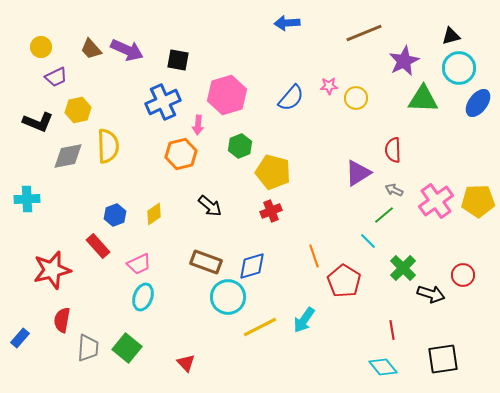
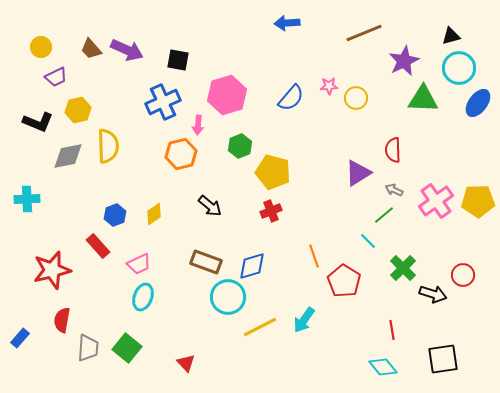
black arrow at (431, 294): moved 2 px right
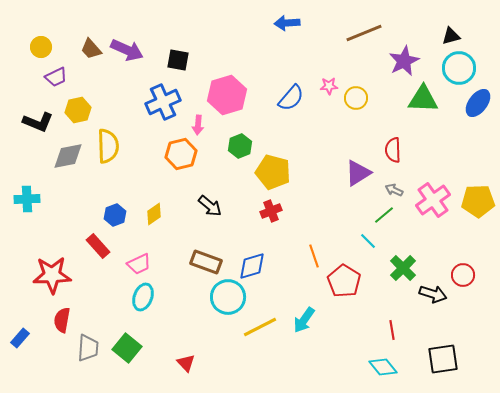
pink cross at (436, 201): moved 3 px left, 1 px up
red star at (52, 270): moved 5 px down; rotated 12 degrees clockwise
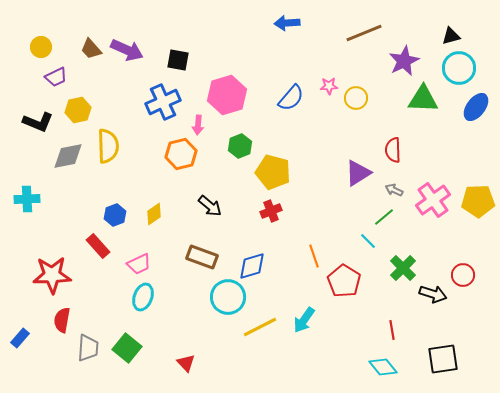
blue ellipse at (478, 103): moved 2 px left, 4 px down
green line at (384, 215): moved 2 px down
brown rectangle at (206, 262): moved 4 px left, 5 px up
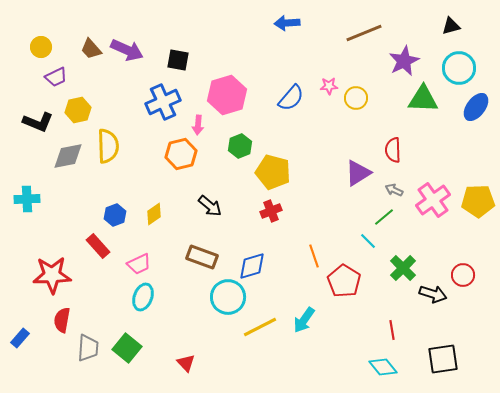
black triangle at (451, 36): moved 10 px up
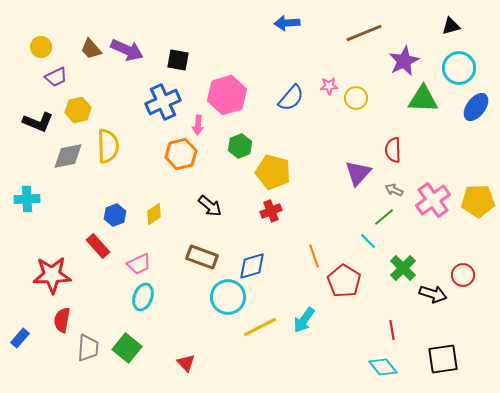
purple triangle at (358, 173): rotated 16 degrees counterclockwise
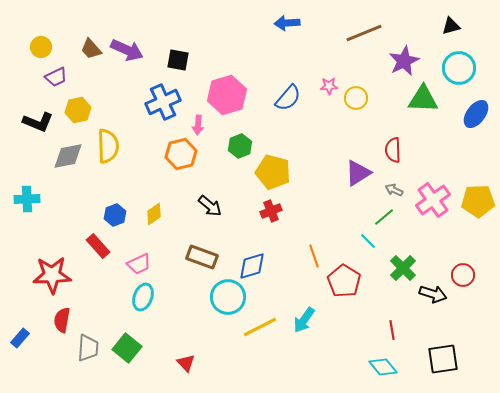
blue semicircle at (291, 98): moved 3 px left
blue ellipse at (476, 107): moved 7 px down
purple triangle at (358, 173): rotated 16 degrees clockwise
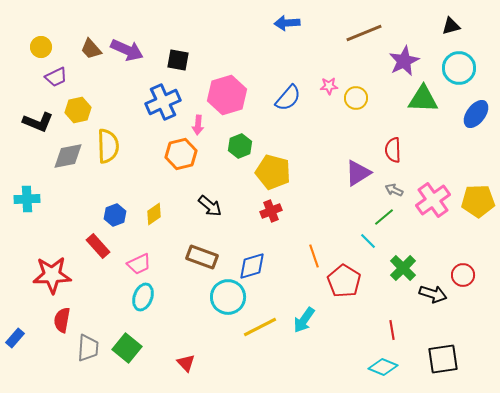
blue rectangle at (20, 338): moved 5 px left
cyan diamond at (383, 367): rotated 28 degrees counterclockwise
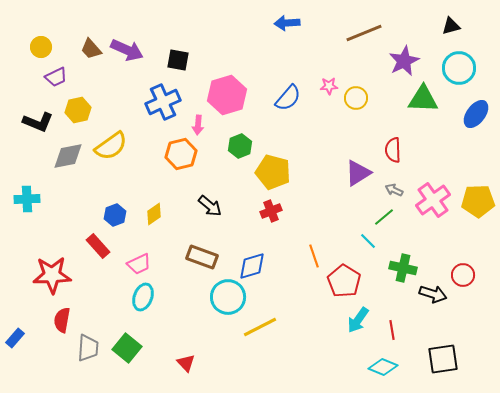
yellow semicircle at (108, 146): moved 3 px right; rotated 56 degrees clockwise
green cross at (403, 268): rotated 32 degrees counterclockwise
cyan arrow at (304, 320): moved 54 px right
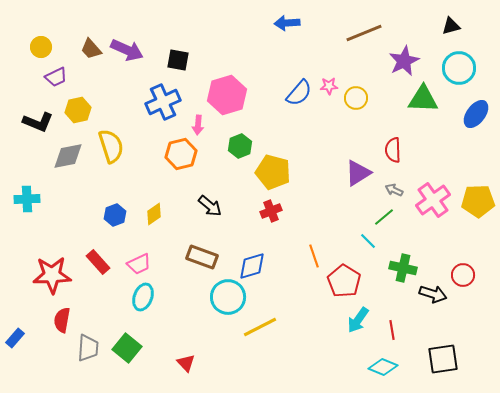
blue semicircle at (288, 98): moved 11 px right, 5 px up
yellow semicircle at (111, 146): rotated 72 degrees counterclockwise
red rectangle at (98, 246): moved 16 px down
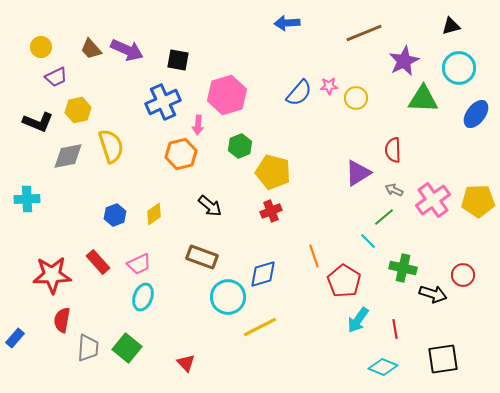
blue diamond at (252, 266): moved 11 px right, 8 px down
red line at (392, 330): moved 3 px right, 1 px up
